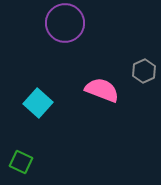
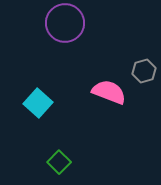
gray hexagon: rotated 10 degrees clockwise
pink semicircle: moved 7 px right, 2 px down
green square: moved 38 px right; rotated 20 degrees clockwise
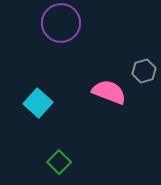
purple circle: moved 4 px left
